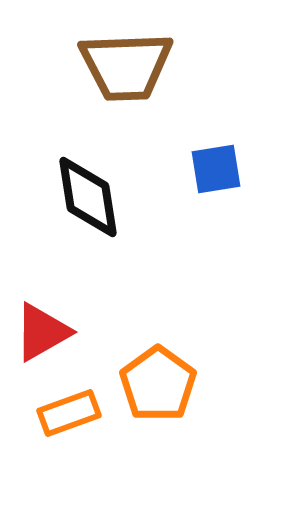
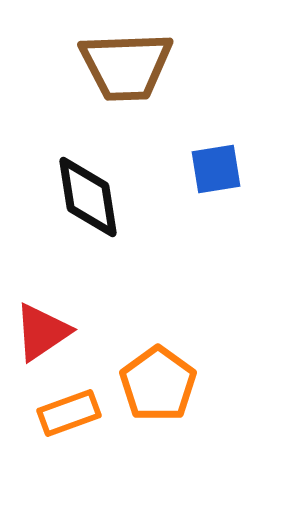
red triangle: rotated 4 degrees counterclockwise
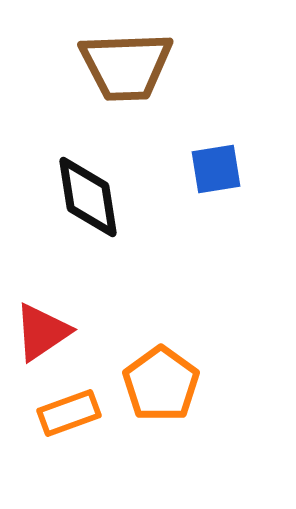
orange pentagon: moved 3 px right
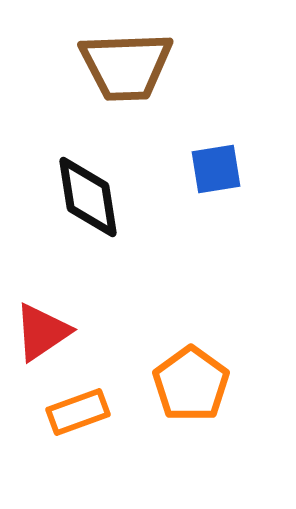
orange pentagon: moved 30 px right
orange rectangle: moved 9 px right, 1 px up
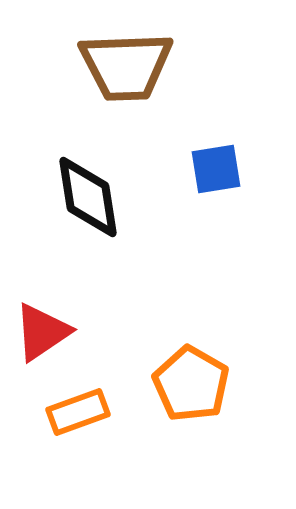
orange pentagon: rotated 6 degrees counterclockwise
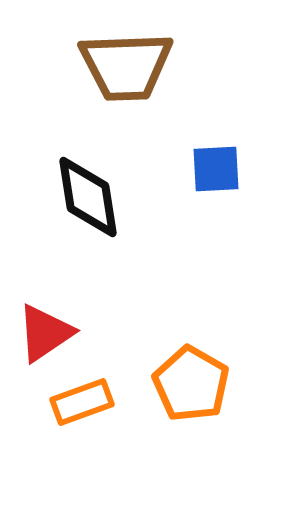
blue square: rotated 6 degrees clockwise
red triangle: moved 3 px right, 1 px down
orange rectangle: moved 4 px right, 10 px up
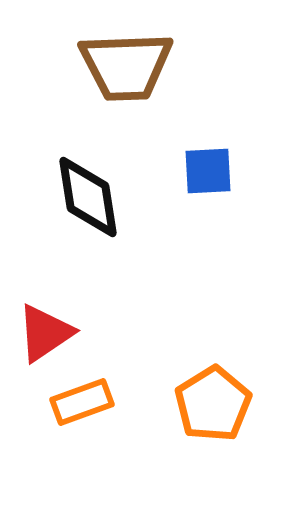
blue square: moved 8 px left, 2 px down
orange pentagon: moved 22 px right, 20 px down; rotated 10 degrees clockwise
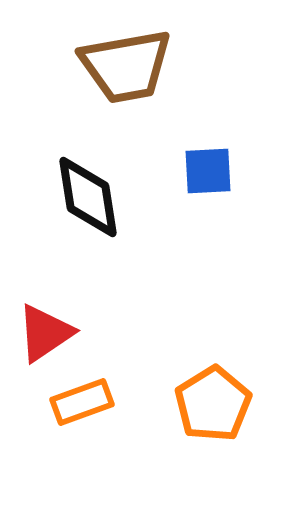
brown trapezoid: rotated 8 degrees counterclockwise
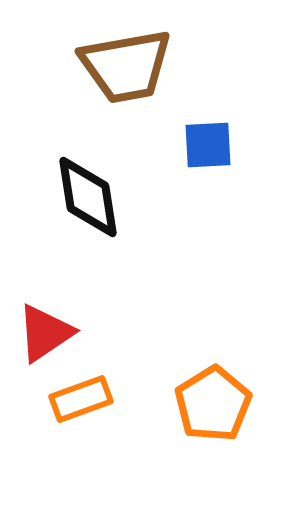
blue square: moved 26 px up
orange rectangle: moved 1 px left, 3 px up
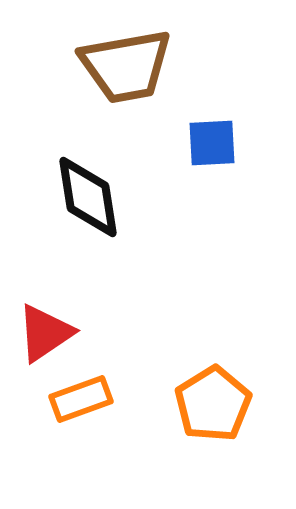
blue square: moved 4 px right, 2 px up
